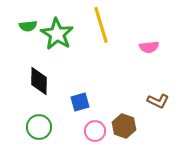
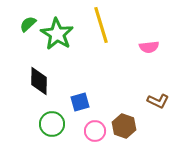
green semicircle: moved 2 px up; rotated 144 degrees clockwise
green circle: moved 13 px right, 3 px up
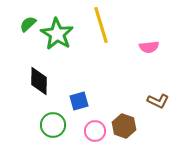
blue square: moved 1 px left, 1 px up
green circle: moved 1 px right, 1 px down
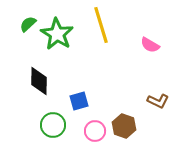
pink semicircle: moved 1 px right, 2 px up; rotated 36 degrees clockwise
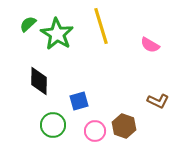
yellow line: moved 1 px down
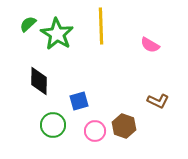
yellow line: rotated 15 degrees clockwise
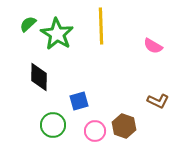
pink semicircle: moved 3 px right, 1 px down
black diamond: moved 4 px up
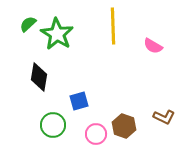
yellow line: moved 12 px right
black diamond: rotated 8 degrees clockwise
brown L-shape: moved 6 px right, 16 px down
pink circle: moved 1 px right, 3 px down
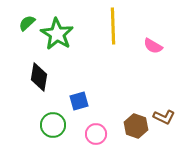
green semicircle: moved 1 px left, 1 px up
brown hexagon: moved 12 px right
